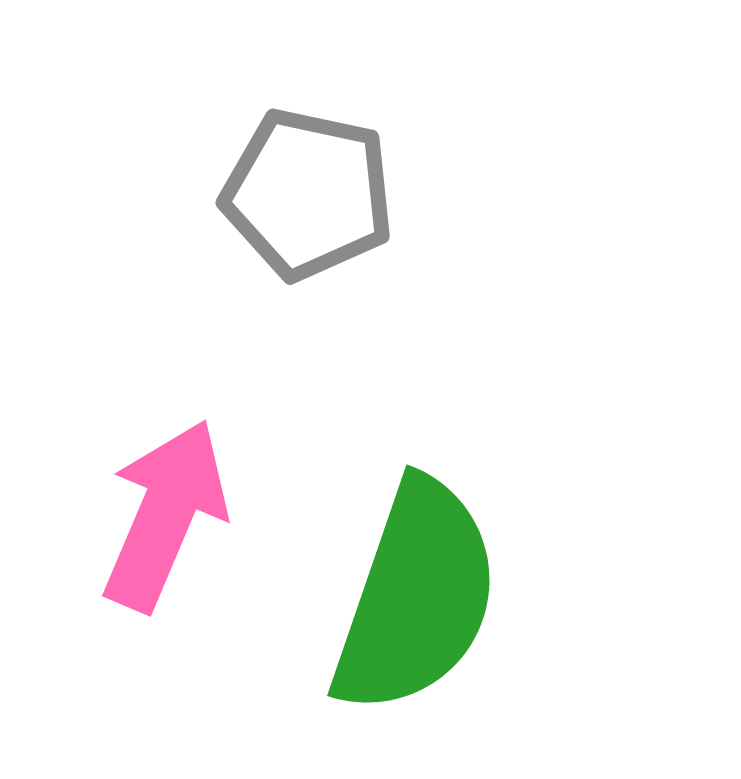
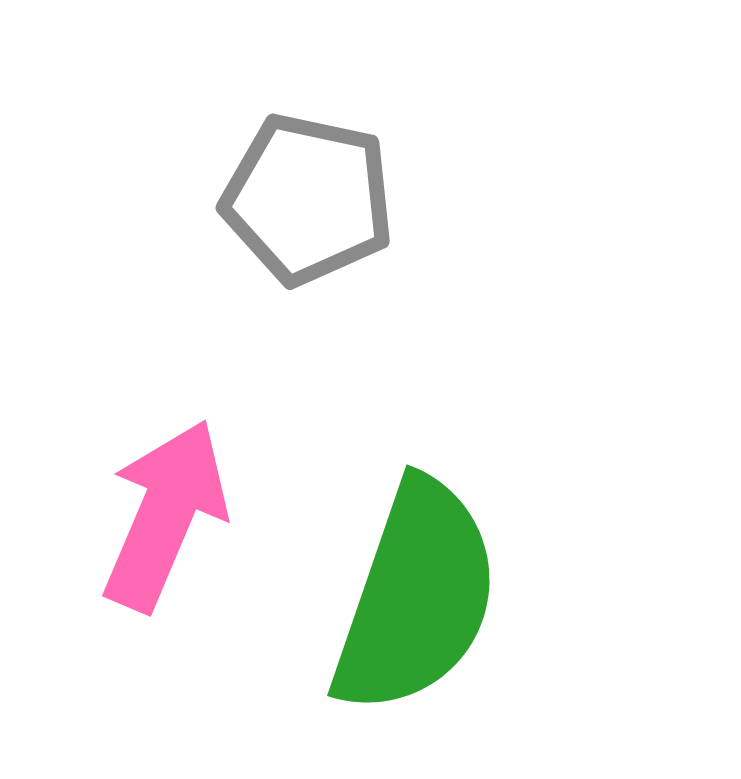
gray pentagon: moved 5 px down
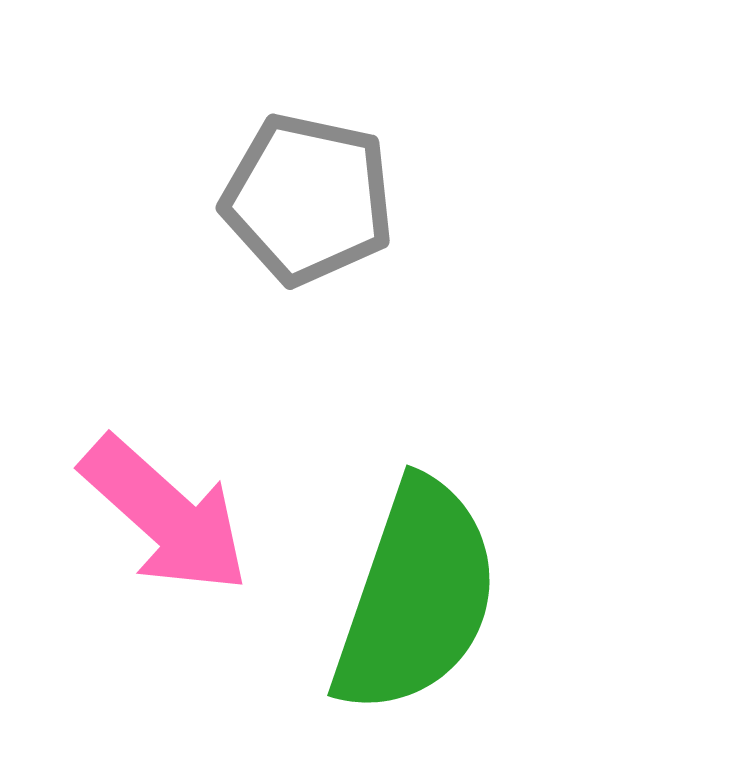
pink arrow: rotated 109 degrees clockwise
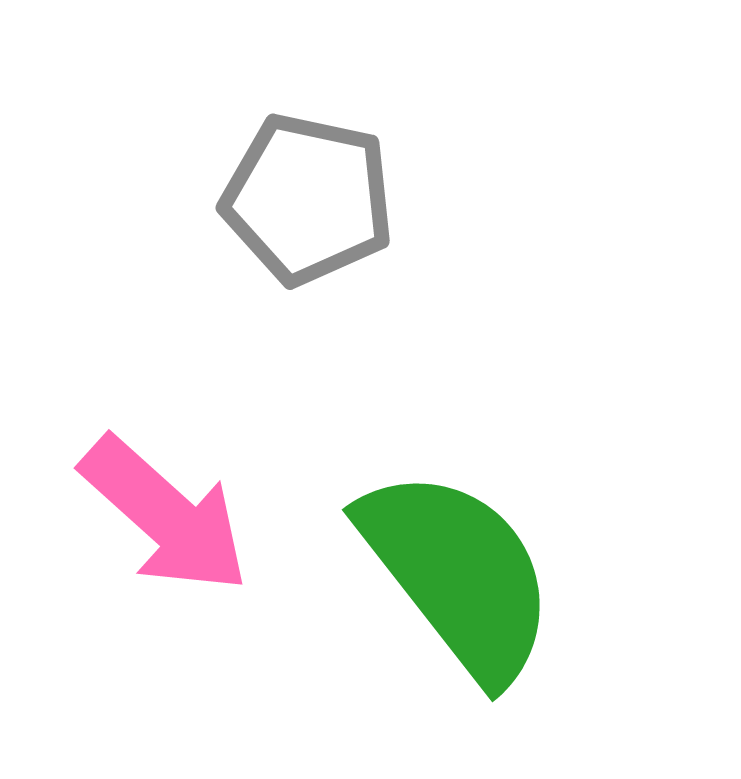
green semicircle: moved 42 px right, 23 px up; rotated 57 degrees counterclockwise
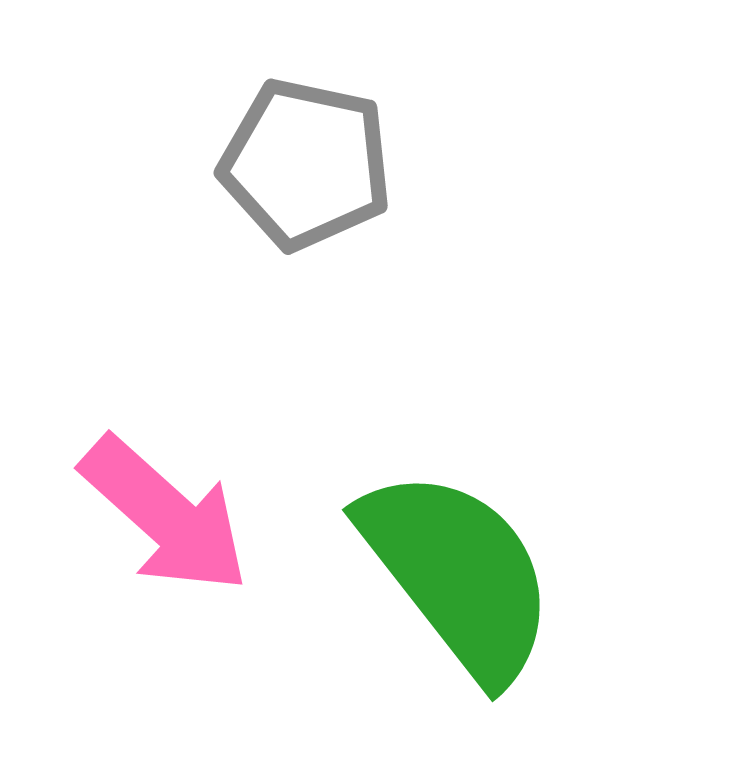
gray pentagon: moved 2 px left, 35 px up
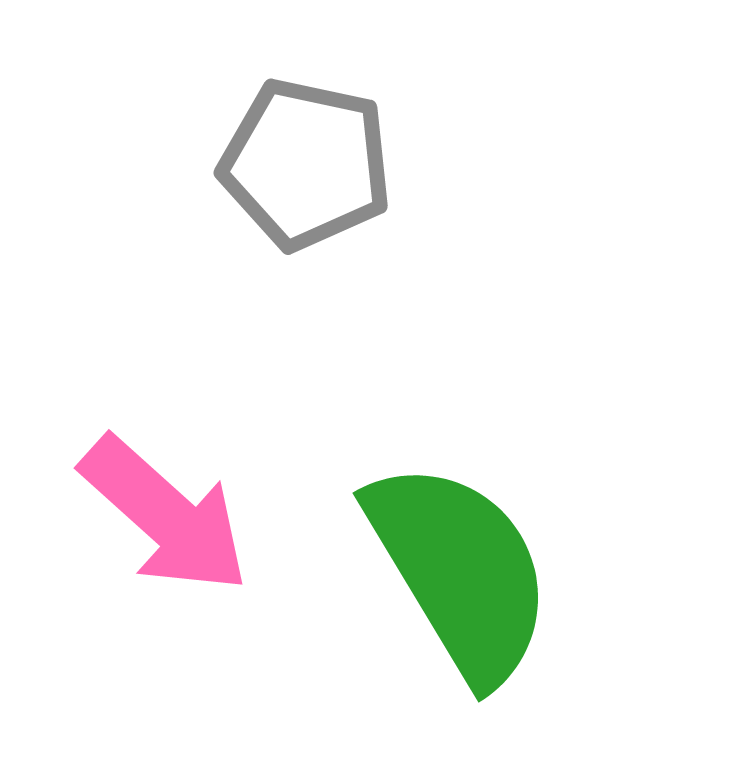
green semicircle: moved 2 px right, 3 px up; rotated 7 degrees clockwise
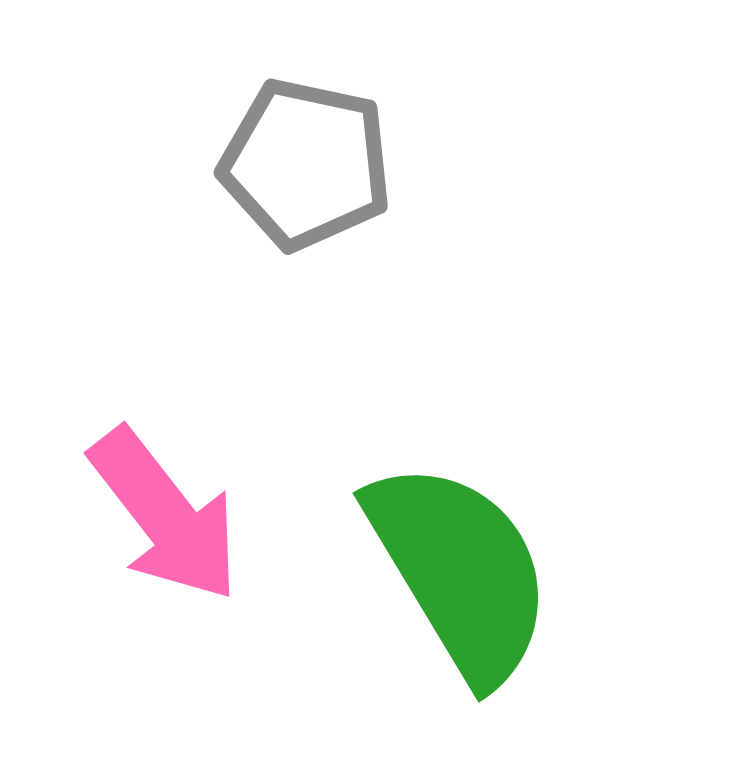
pink arrow: rotated 10 degrees clockwise
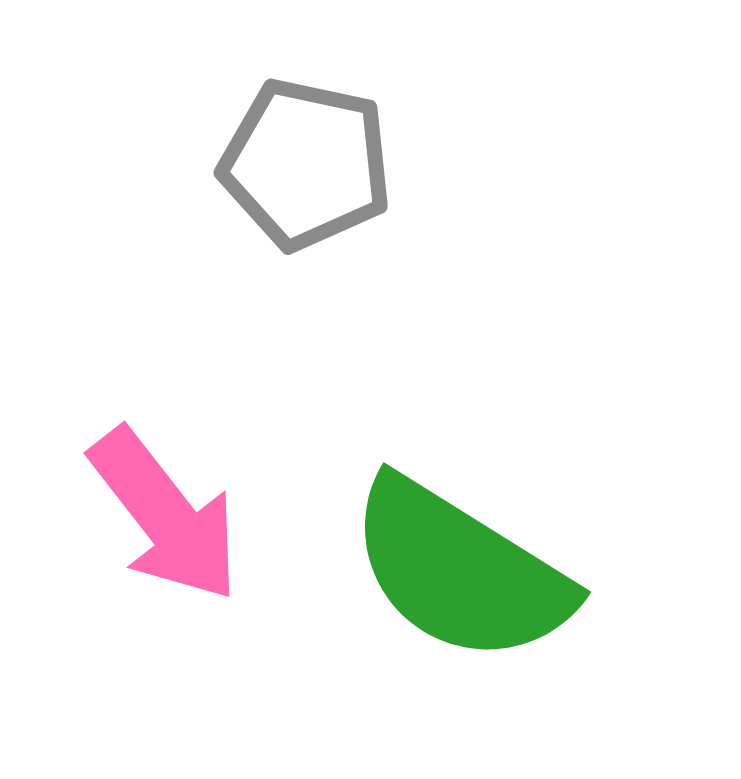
green semicircle: rotated 153 degrees clockwise
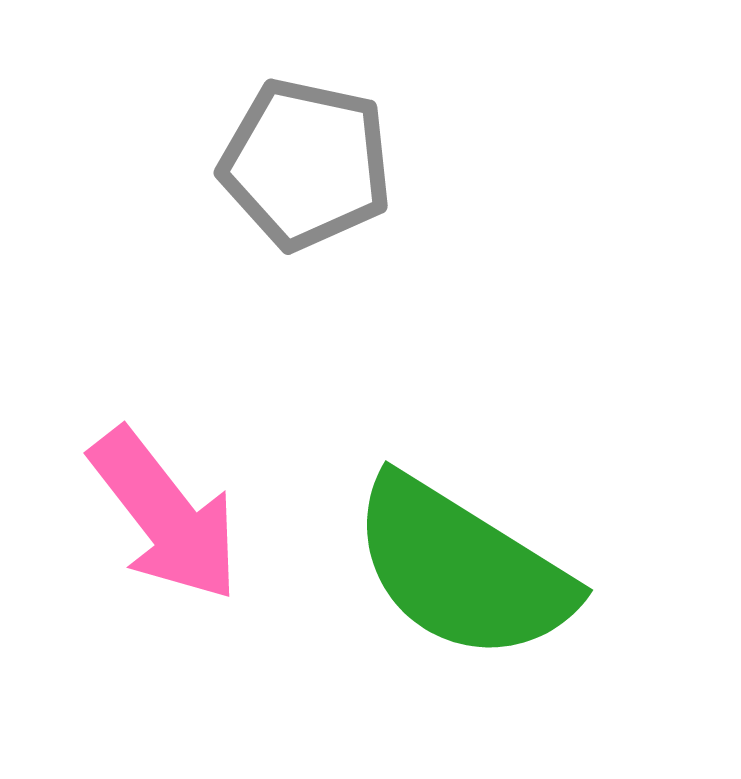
green semicircle: moved 2 px right, 2 px up
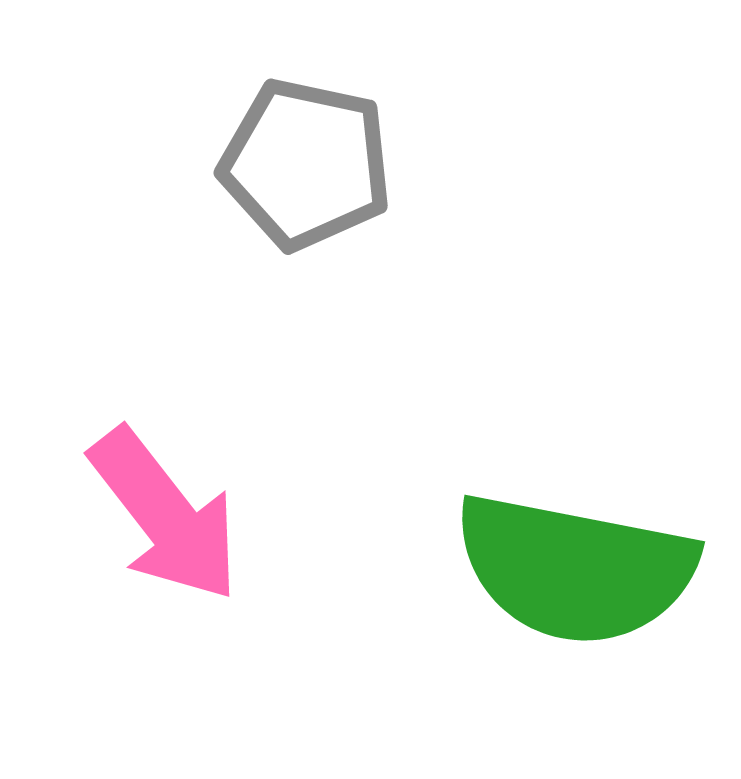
green semicircle: moved 113 px right; rotated 21 degrees counterclockwise
